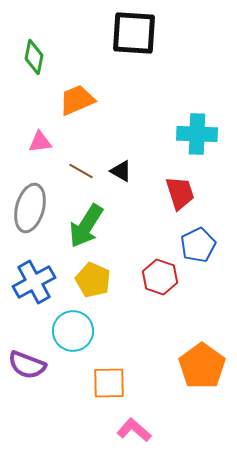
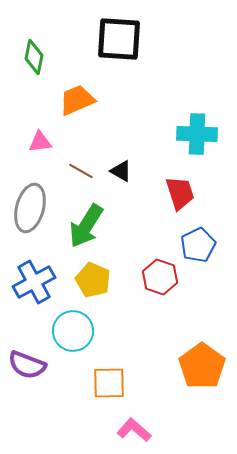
black square: moved 15 px left, 6 px down
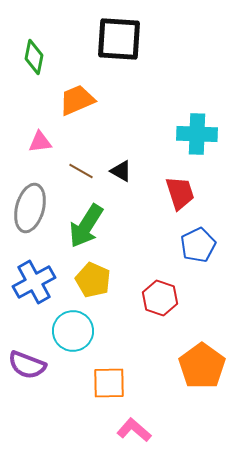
red hexagon: moved 21 px down
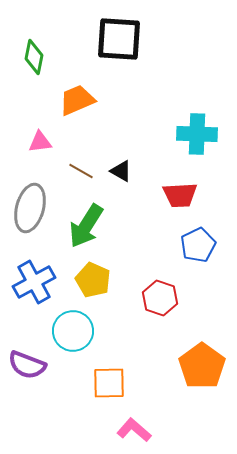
red trapezoid: moved 2 px down; rotated 105 degrees clockwise
